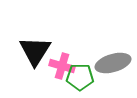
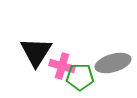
black triangle: moved 1 px right, 1 px down
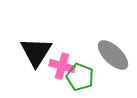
gray ellipse: moved 8 px up; rotated 60 degrees clockwise
green pentagon: rotated 20 degrees clockwise
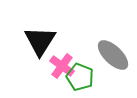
black triangle: moved 4 px right, 11 px up
pink cross: rotated 20 degrees clockwise
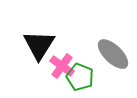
black triangle: moved 1 px left, 4 px down
gray ellipse: moved 1 px up
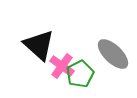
black triangle: rotated 20 degrees counterclockwise
green pentagon: moved 3 px up; rotated 24 degrees clockwise
